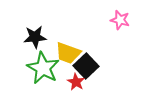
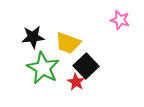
black star: moved 2 px left
yellow trapezoid: moved 10 px up
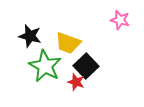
black star: moved 3 px left, 1 px up; rotated 20 degrees clockwise
green star: moved 2 px right, 2 px up
red star: rotated 12 degrees counterclockwise
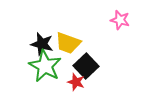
black star: moved 12 px right, 8 px down
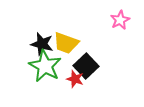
pink star: rotated 30 degrees clockwise
yellow trapezoid: moved 2 px left
red star: moved 1 px left, 3 px up
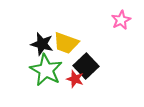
pink star: moved 1 px right
green star: moved 1 px right, 4 px down
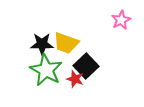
black star: rotated 15 degrees counterclockwise
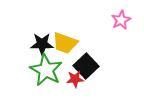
yellow trapezoid: moved 1 px left
red star: rotated 24 degrees counterclockwise
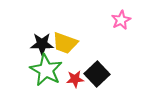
black square: moved 11 px right, 8 px down
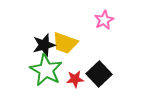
pink star: moved 17 px left
black star: moved 2 px right, 1 px down; rotated 15 degrees counterclockwise
black square: moved 2 px right
